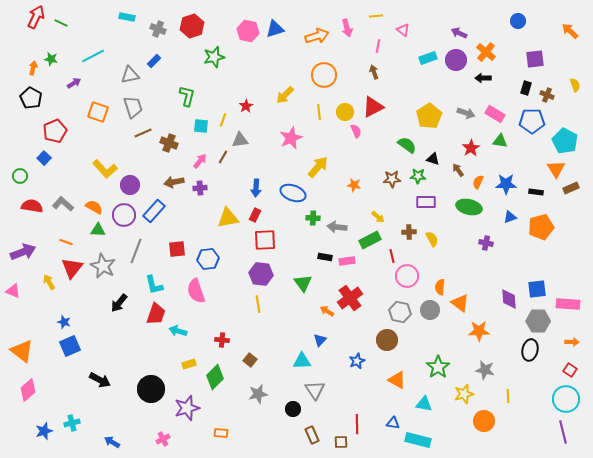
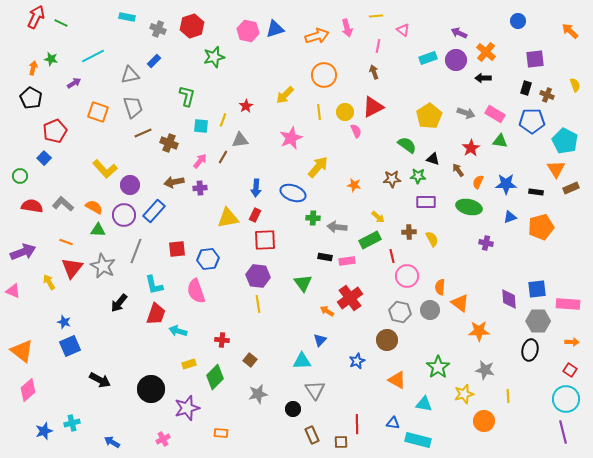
purple hexagon at (261, 274): moved 3 px left, 2 px down
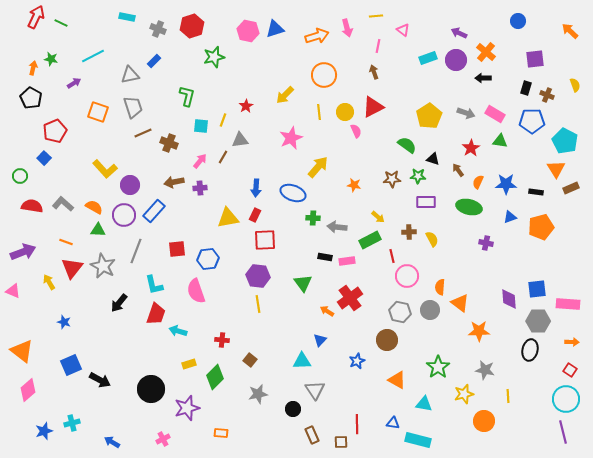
blue square at (70, 346): moved 1 px right, 19 px down
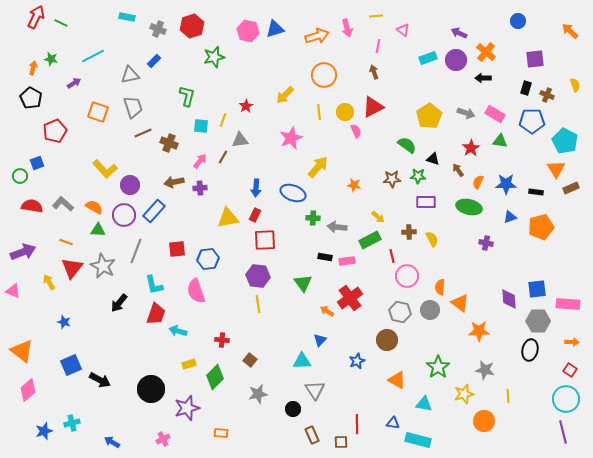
blue square at (44, 158): moved 7 px left, 5 px down; rotated 24 degrees clockwise
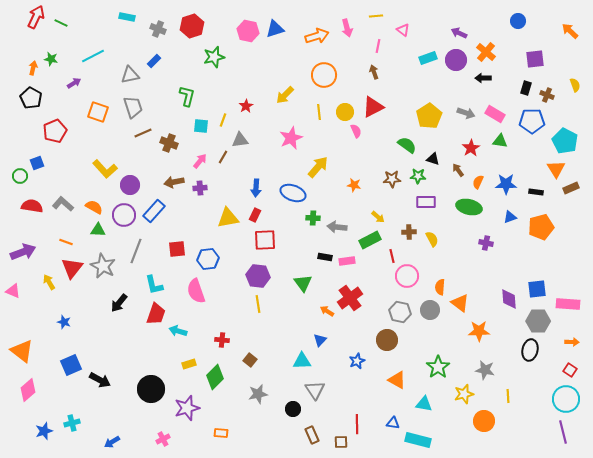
blue arrow at (112, 442): rotated 63 degrees counterclockwise
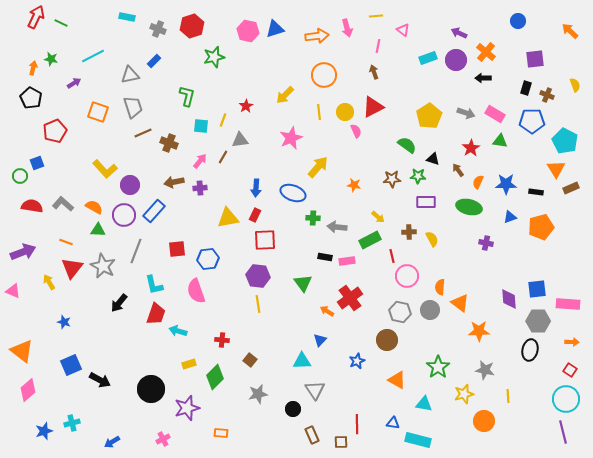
orange arrow at (317, 36): rotated 10 degrees clockwise
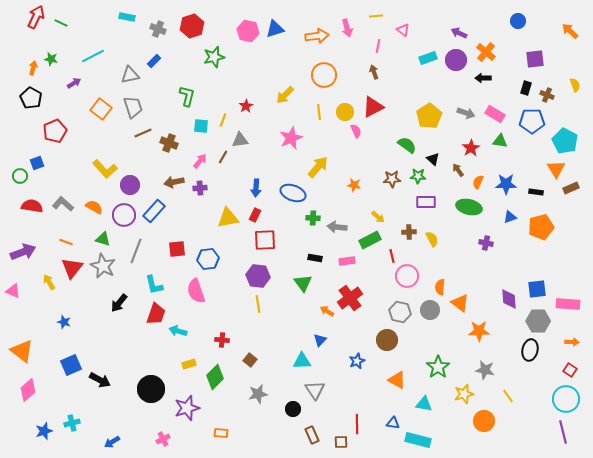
orange square at (98, 112): moved 3 px right, 3 px up; rotated 20 degrees clockwise
black triangle at (433, 159): rotated 24 degrees clockwise
green triangle at (98, 230): moved 5 px right, 9 px down; rotated 14 degrees clockwise
black rectangle at (325, 257): moved 10 px left, 1 px down
yellow line at (508, 396): rotated 32 degrees counterclockwise
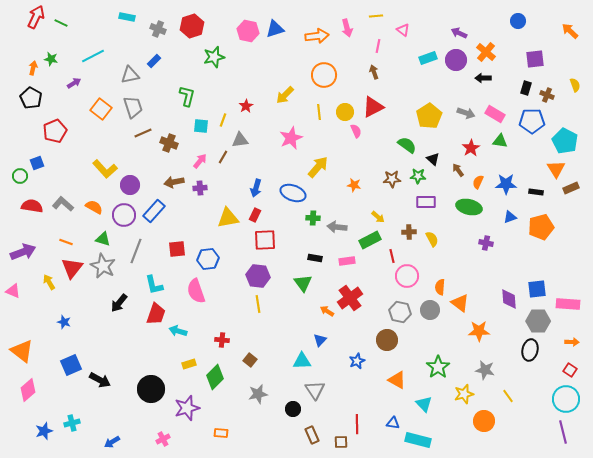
blue arrow at (256, 188): rotated 12 degrees clockwise
cyan triangle at (424, 404): rotated 36 degrees clockwise
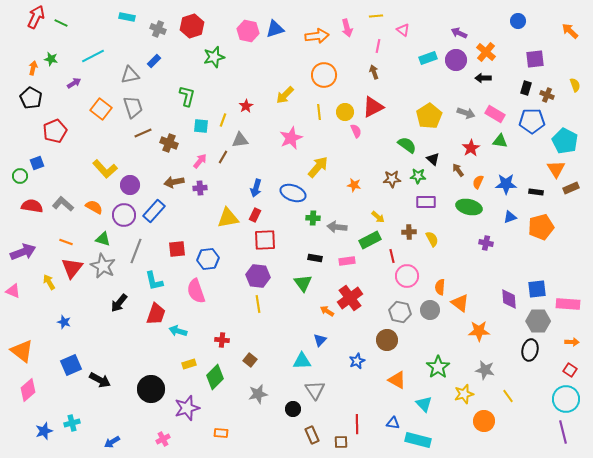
cyan L-shape at (154, 285): moved 4 px up
